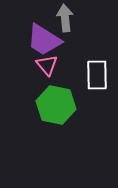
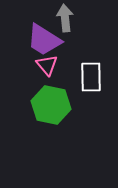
white rectangle: moved 6 px left, 2 px down
green hexagon: moved 5 px left
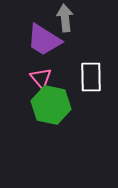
pink triangle: moved 6 px left, 13 px down
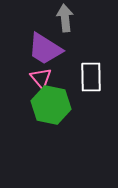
purple trapezoid: moved 1 px right, 9 px down
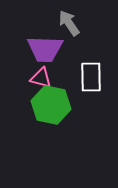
gray arrow: moved 4 px right, 5 px down; rotated 28 degrees counterclockwise
purple trapezoid: rotated 30 degrees counterclockwise
pink triangle: rotated 35 degrees counterclockwise
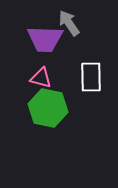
purple trapezoid: moved 10 px up
green hexagon: moved 3 px left, 3 px down
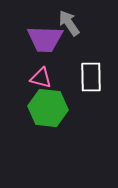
green hexagon: rotated 6 degrees counterclockwise
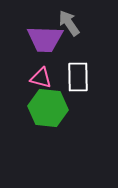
white rectangle: moved 13 px left
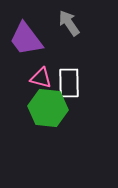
purple trapezoid: moved 19 px left; rotated 51 degrees clockwise
white rectangle: moved 9 px left, 6 px down
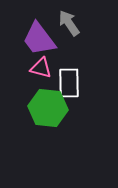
purple trapezoid: moved 13 px right
pink triangle: moved 10 px up
